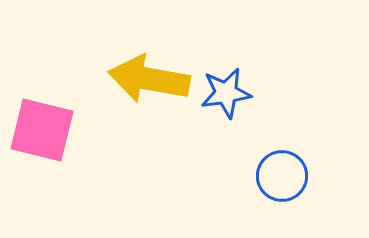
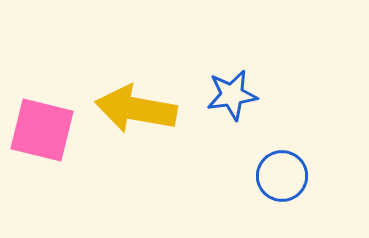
yellow arrow: moved 13 px left, 30 px down
blue star: moved 6 px right, 2 px down
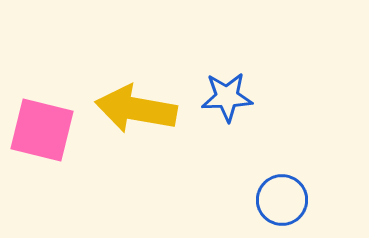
blue star: moved 5 px left, 2 px down; rotated 6 degrees clockwise
blue circle: moved 24 px down
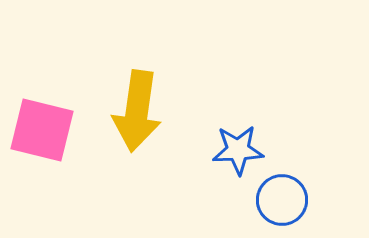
blue star: moved 11 px right, 53 px down
yellow arrow: moved 1 px right, 2 px down; rotated 92 degrees counterclockwise
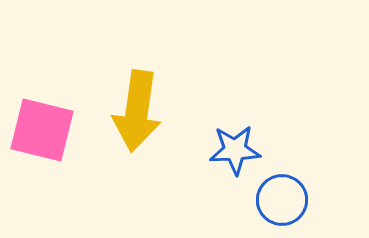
blue star: moved 3 px left
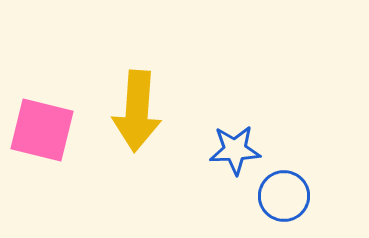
yellow arrow: rotated 4 degrees counterclockwise
blue circle: moved 2 px right, 4 px up
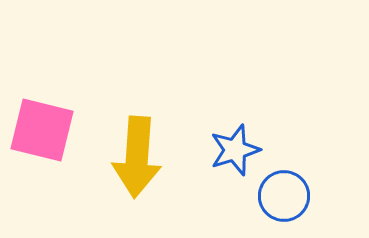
yellow arrow: moved 46 px down
blue star: rotated 15 degrees counterclockwise
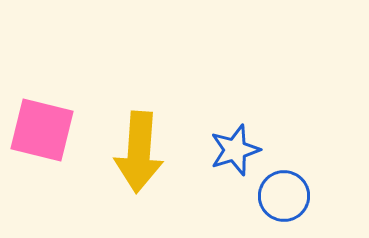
yellow arrow: moved 2 px right, 5 px up
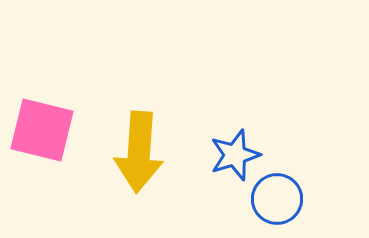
blue star: moved 5 px down
blue circle: moved 7 px left, 3 px down
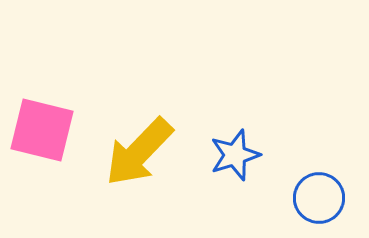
yellow arrow: rotated 40 degrees clockwise
blue circle: moved 42 px right, 1 px up
